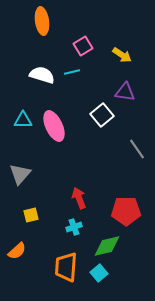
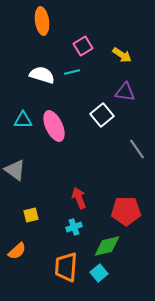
gray triangle: moved 5 px left, 4 px up; rotated 35 degrees counterclockwise
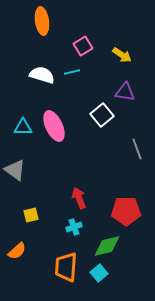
cyan triangle: moved 7 px down
gray line: rotated 15 degrees clockwise
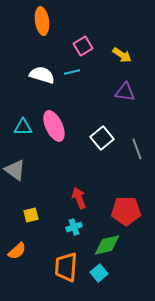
white square: moved 23 px down
green diamond: moved 1 px up
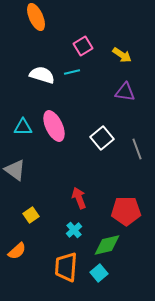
orange ellipse: moved 6 px left, 4 px up; rotated 16 degrees counterclockwise
yellow square: rotated 21 degrees counterclockwise
cyan cross: moved 3 px down; rotated 21 degrees counterclockwise
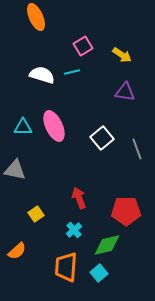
gray triangle: rotated 25 degrees counterclockwise
yellow square: moved 5 px right, 1 px up
